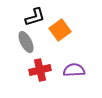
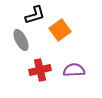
black L-shape: moved 2 px up
gray ellipse: moved 5 px left, 2 px up
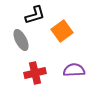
orange square: moved 2 px right, 1 px down
red cross: moved 5 px left, 3 px down
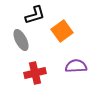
purple semicircle: moved 2 px right, 4 px up
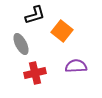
orange square: rotated 15 degrees counterclockwise
gray ellipse: moved 4 px down
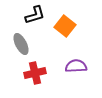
orange square: moved 3 px right, 5 px up
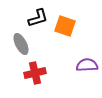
black L-shape: moved 3 px right, 3 px down
orange square: rotated 20 degrees counterclockwise
purple semicircle: moved 11 px right, 1 px up
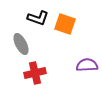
black L-shape: rotated 35 degrees clockwise
orange square: moved 2 px up
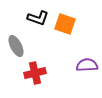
gray ellipse: moved 5 px left, 2 px down
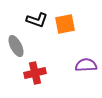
black L-shape: moved 1 px left, 2 px down
orange square: rotated 30 degrees counterclockwise
purple semicircle: moved 1 px left
